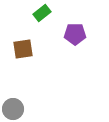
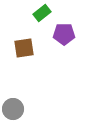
purple pentagon: moved 11 px left
brown square: moved 1 px right, 1 px up
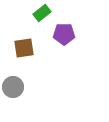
gray circle: moved 22 px up
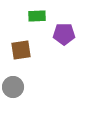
green rectangle: moved 5 px left, 3 px down; rotated 36 degrees clockwise
brown square: moved 3 px left, 2 px down
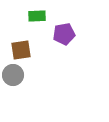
purple pentagon: rotated 10 degrees counterclockwise
gray circle: moved 12 px up
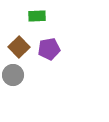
purple pentagon: moved 15 px left, 15 px down
brown square: moved 2 px left, 3 px up; rotated 35 degrees counterclockwise
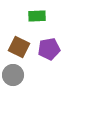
brown square: rotated 20 degrees counterclockwise
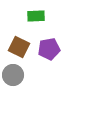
green rectangle: moved 1 px left
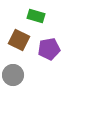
green rectangle: rotated 18 degrees clockwise
brown square: moved 7 px up
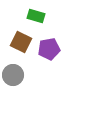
brown square: moved 2 px right, 2 px down
